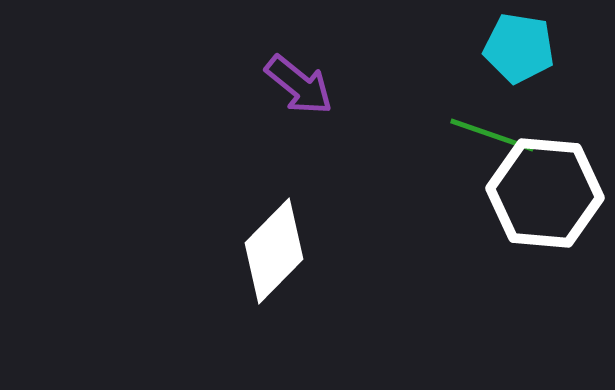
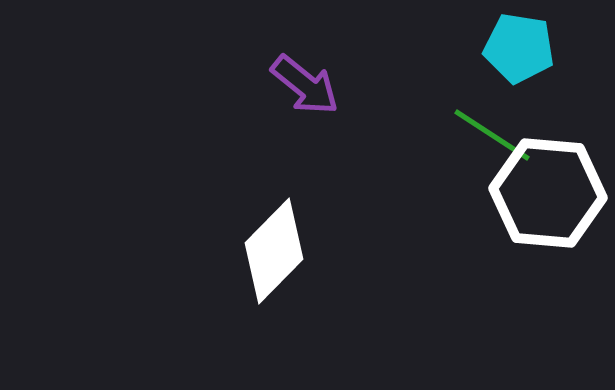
purple arrow: moved 6 px right
green line: rotated 14 degrees clockwise
white hexagon: moved 3 px right
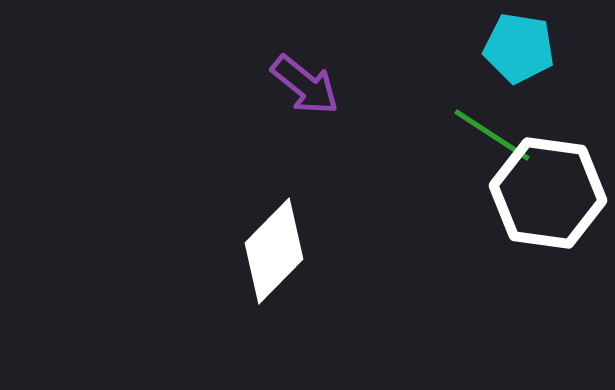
white hexagon: rotated 3 degrees clockwise
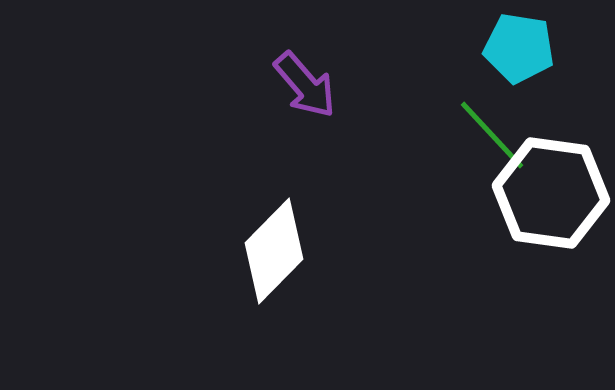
purple arrow: rotated 10 degrees clockwise
green line: rotated 14 degrees clockwise
white hexagon: moved 3 px right
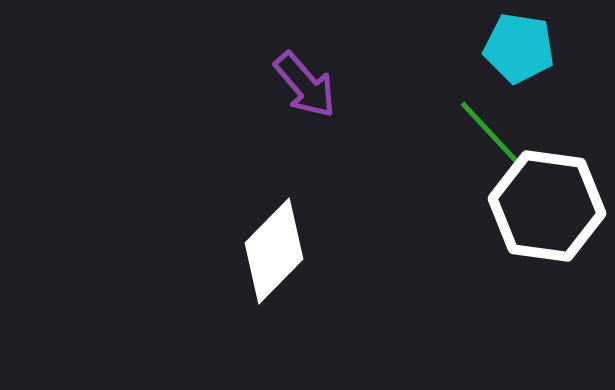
white hexagon: moved 4 px left, 13 px down
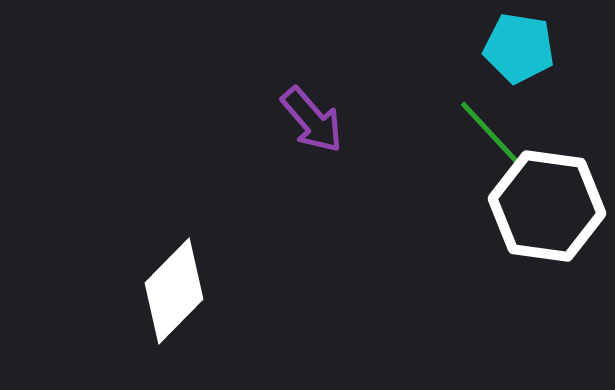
purple arrow: moved 7 px right, 35 px down
white diamond: moved 100 px left, 40 px down
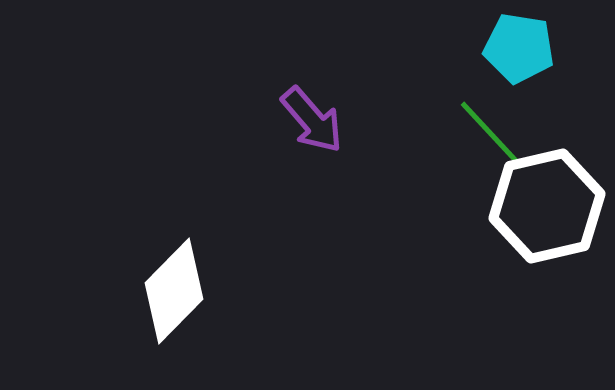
white hexagon: rotated 21 degrees counterclockwise
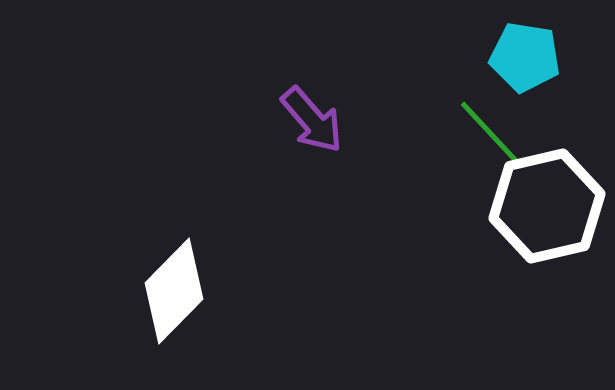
cyan pentagon: moved 6 px right, 9 px down
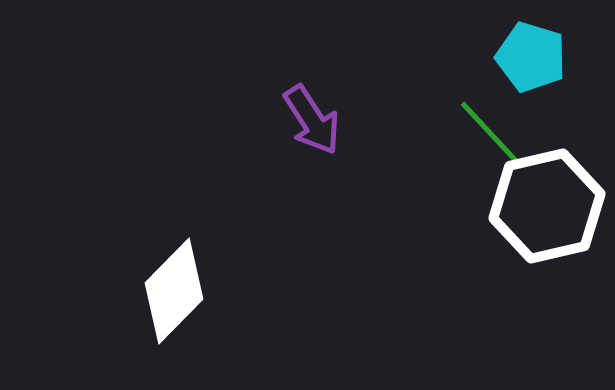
cyan pentagon: moved 6 px right; rotated 8 degrees clockwise
purple arrow: rotated 8 degrees clockwise
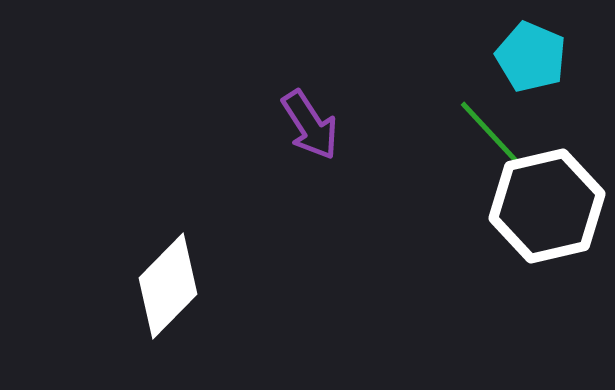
cyan pentagon: rotated 6 degrees clockwise
purple arrow: moved 2 px left, 5 px down
white diamond: moved 6 px left, 5 px up
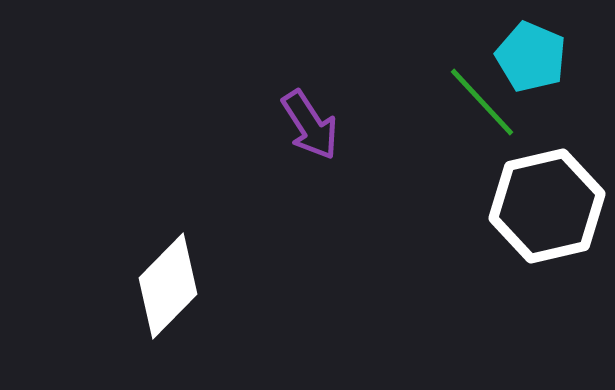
green line: moved 10 px left, 33 px up
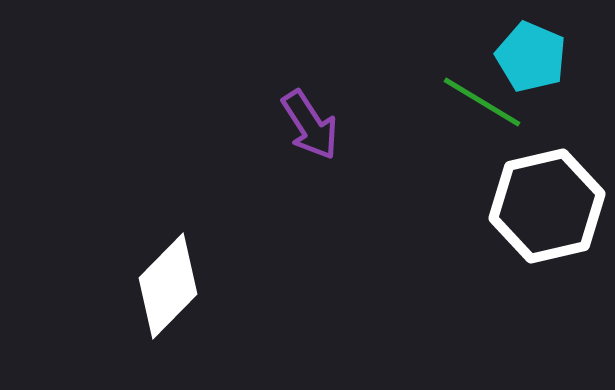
green line: rotated 16 degrees counterclockwise
